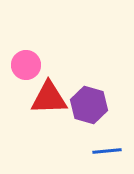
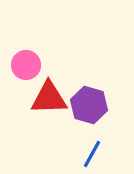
blue line: moved 15 px left, 3 px down; rotated 56 degrees counterclockwise
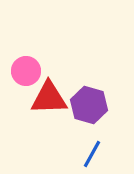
pink circle: moved 6 px down
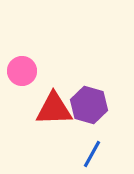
pink circle: moved 4 px left
red triangle: moved 5 px right, 11 px down
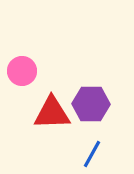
purple hexagon: moved 2 px right, 1 px up; rotated 15 degrees counterclockwise
red triangle: moved 2 px left, 4 px down
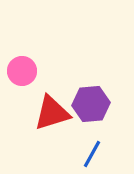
purple hexagon: rotated 6 degrees counterclockwise
red triangle: rotated 15 degrees counterclockwise
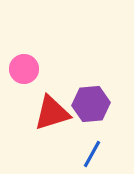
pink circle: moved 2 px right, 2 px up
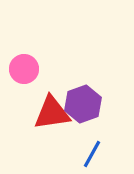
purple hexagon: moved 8 px left; rotated 15 degrees counterclockwise
red triangle: rotated 9 degrees clockwise
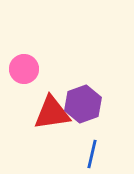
blue line: rotated 16 degrees counterclockwise
